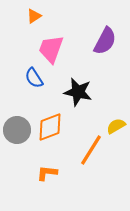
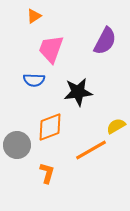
blue semicircle: moved 2 px down; rotated 55 degrees counterclockwise
black star: rotated 20 degrees counterclockwise
gray circle: moved 15 px down
orange line: rotated 28 degrees clockwise
orange L-shape: rotated 100 degrees clockwise
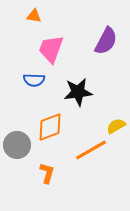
orange triangle: rotated 42 degrees clockwise
purple semicircle: moved 1 px right
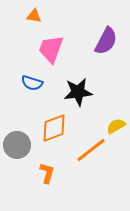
blue semicircle: moved 2 px left, 3 px down; rotated 15 degrees clockwise
orange diamond: moved 4 px right, 1 px down
orange line: rotated 8 degrees counterclockwise
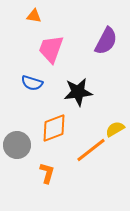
yellow semicircle: moved 1 px left, 3 px down
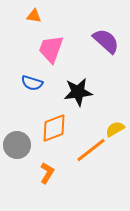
purple semicircle: rotated 76 degrees counterclockwise
orange L-shape: rotated 15 degrees clockwise
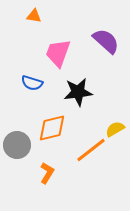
pink trapezoid: moved 7 px right, 4 px down
orange diamond: moved 2 px left; rotated 8 degrees clockwise
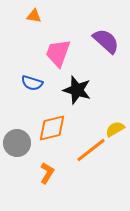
black star: moved 1 px left, 2 px up; rotated 24 degrees clockwise
gray circle: moved 2 px up
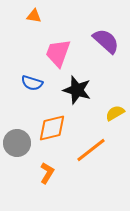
yellow semicircle: moved 16 px up
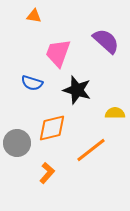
yellow semicircle: rotated 30 degrees clockwise
orange L-shape: rotated 10 degrees clockwise
